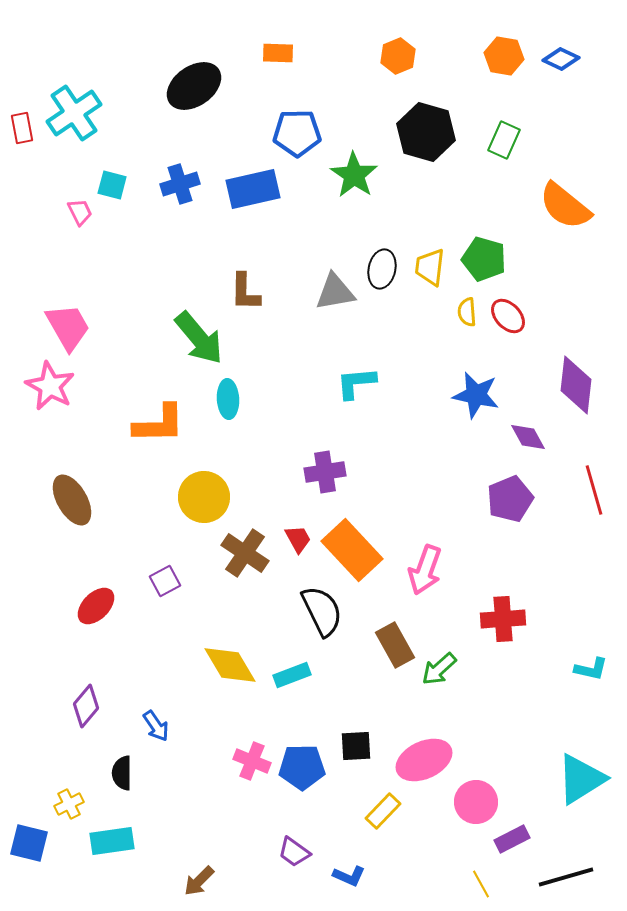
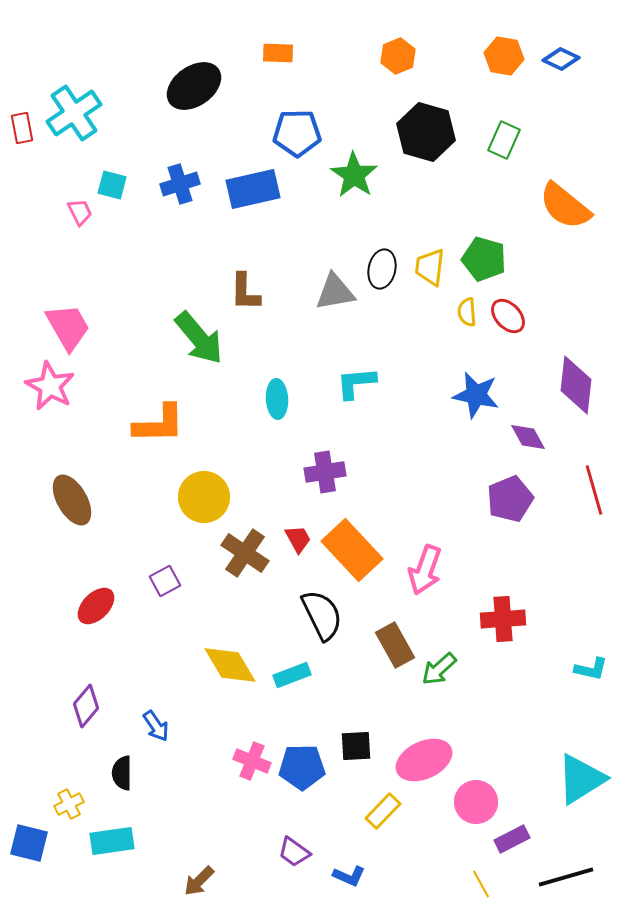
cyan ellipse at (228, 399): moved 49 px right
black semicircle at (322, 611): moved 4 px down
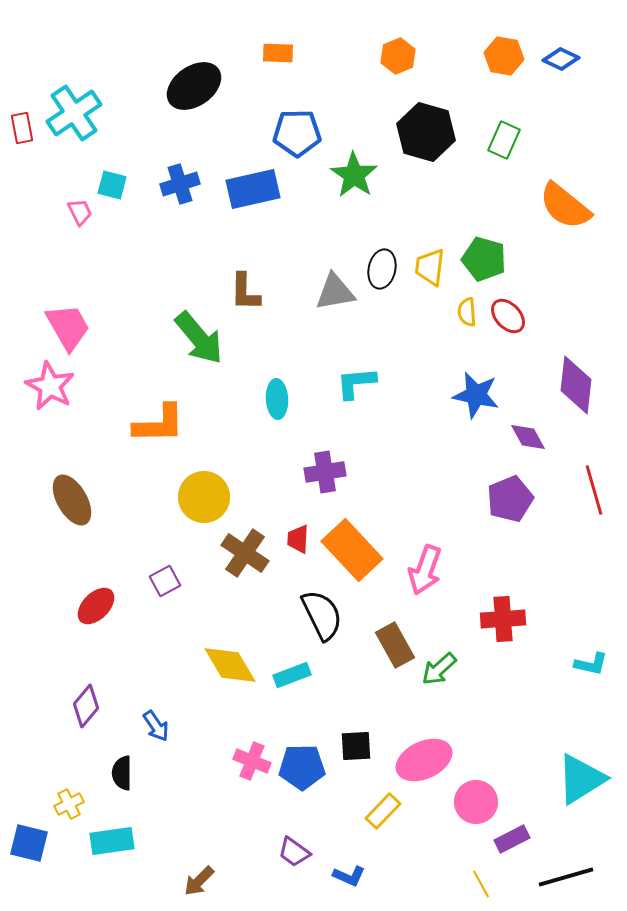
red trapezoid at (298, 539): rotated 148 degrees counterclockwise
cyan L-shape at (591, 669): moved 5 px up
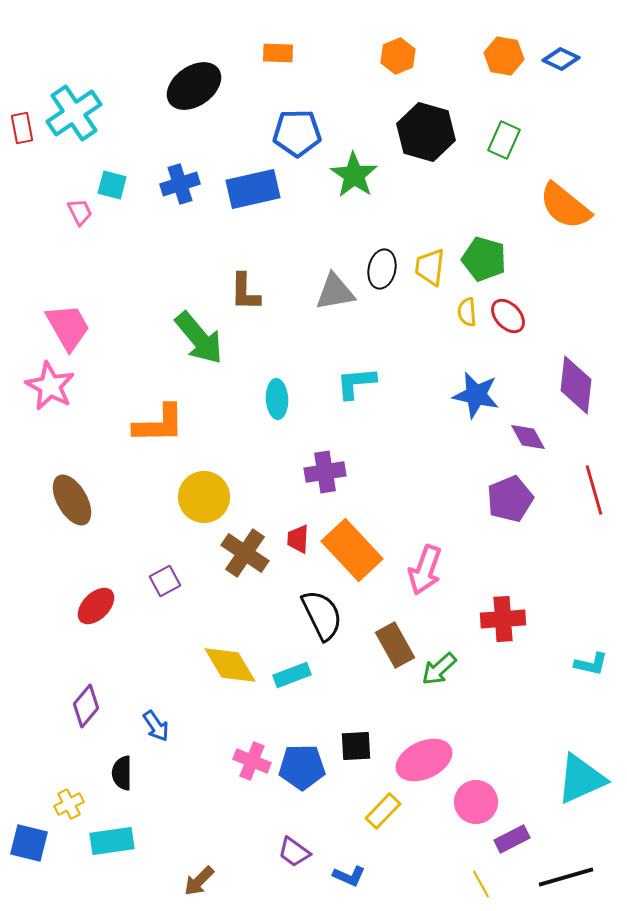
cyan triangle at (581, 779): rotated 8 degrees clockwise
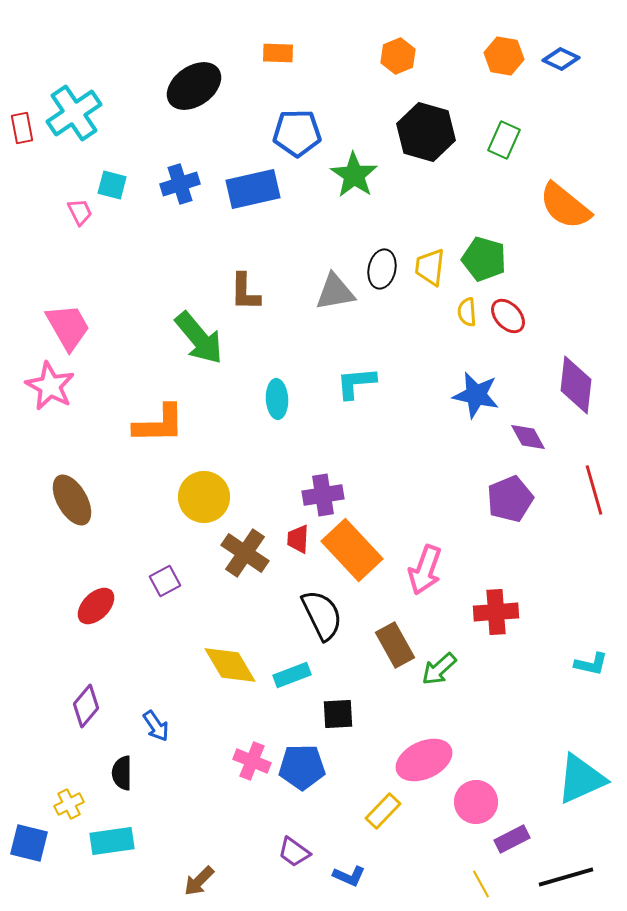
purple cross at (325, 472): moved 2 px left, 23 px down
red cross at (503, 619): moved 7 px left, 7 px up
black square at (356, 746): moved 18 px left, 32 px up
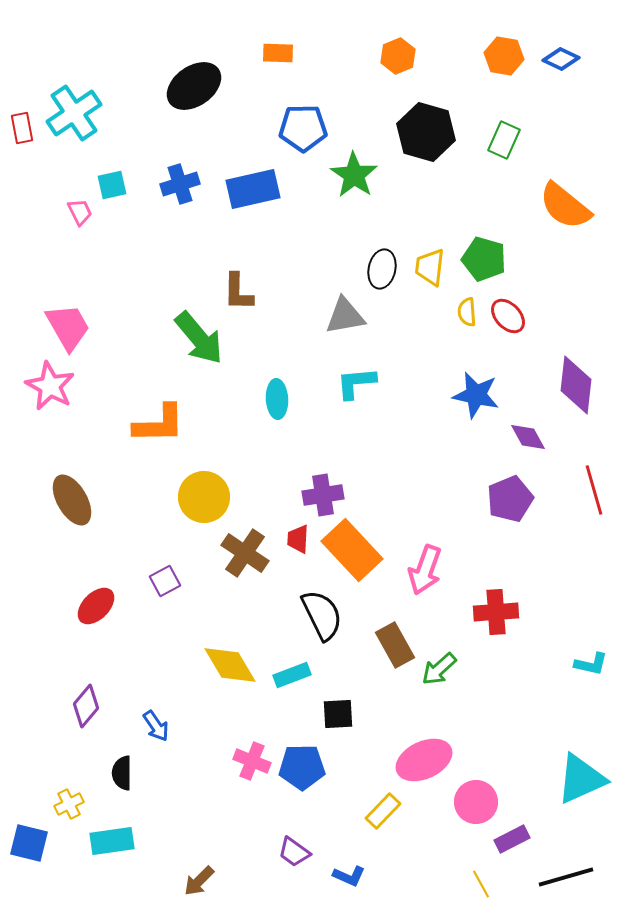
blue pentagon at (297, 133): moved 6 px right, 5 px up
cyan square at (112, 185): rotated 28 degrees counterclockwise
brown L-shape at (245, 292): moved 7 px left
gray triangle at (335, 292): moved 10 px right, 24 px down
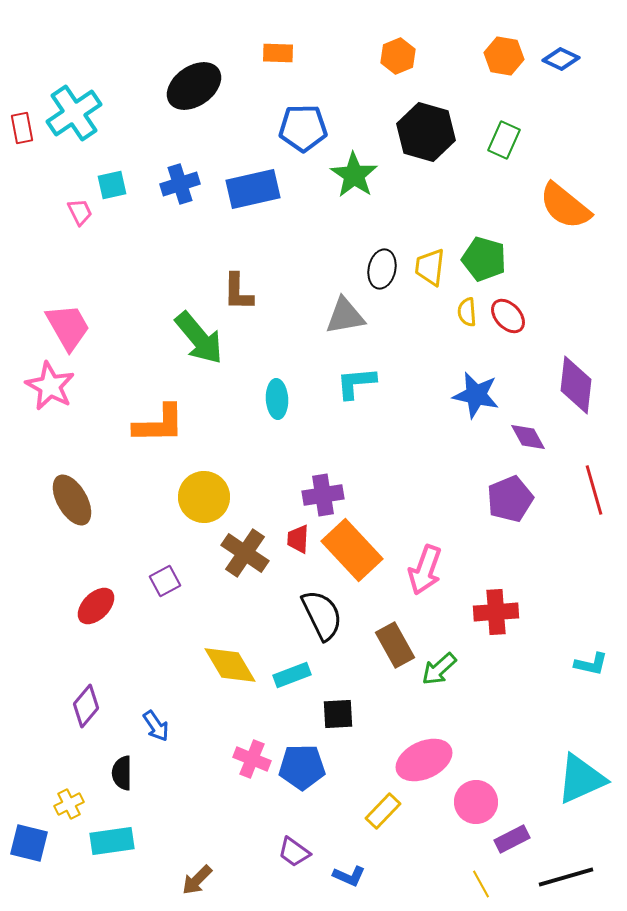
pink cross at (252, 761): moved 2 px up
brown arrow at (199, 881): moved 2 px left, 1 px up
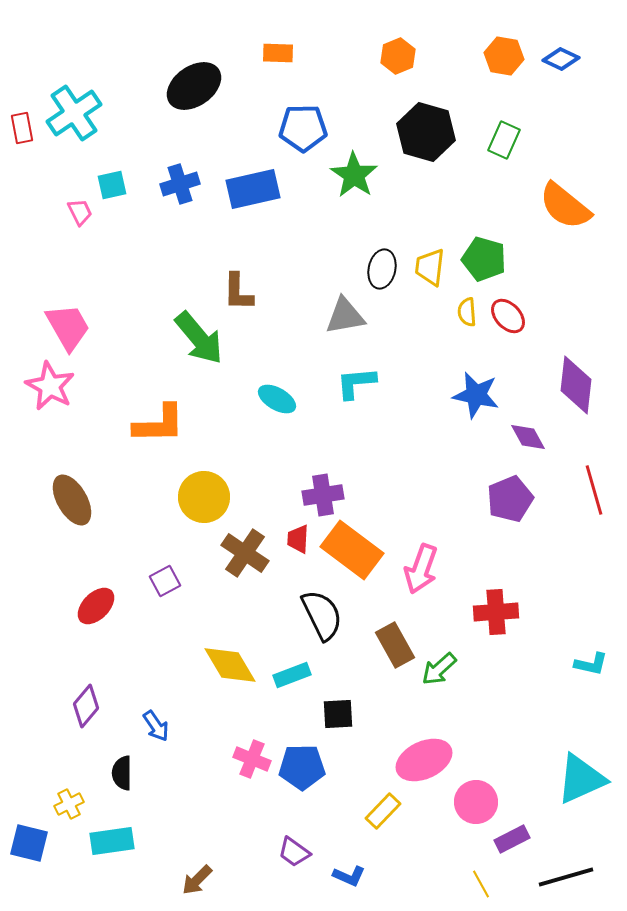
cyan ellipse at (277, 399): rotated 57 degrees counterclockwise
orange rectangle at (352, 550): rotated 10 degrees counterclockwise
pink arrow at (425, 570): moved 4 px left, 1 px up
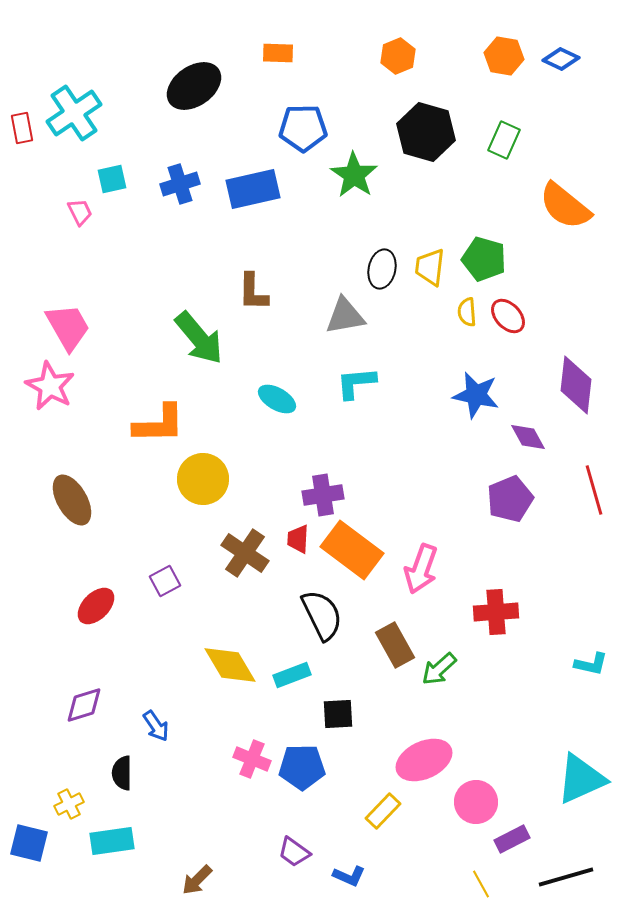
cyan square at (112, 185): moved 6 px up
brown L-shape at (238, 292): moved 15 px right
yellow circle at (204, 497): moved 1 px left, 18 px up
purple diamond at (86, 706): moved 2 px left, 1 px up; rotated 33 degrees clockwise
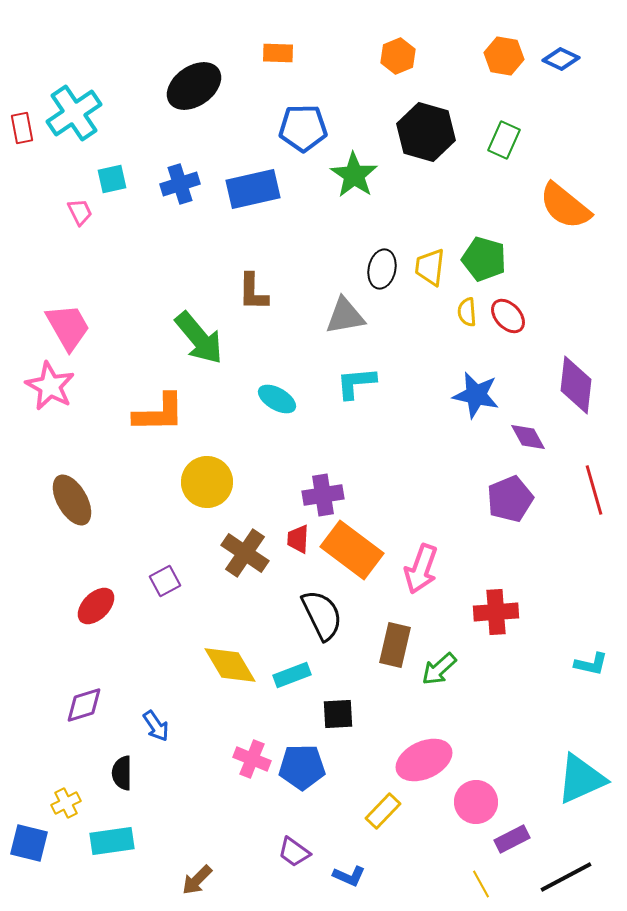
orange L-shape at (159, 424): moved 11 px up
yellow circle at (203, 479): moved 4 px right, 3 px down
brown rectangle at (395, 645): rotated 42 degrees clockwise
yellow cross at (69, 804): moved 3 px left, 1 px up
black line at (566, 877): rotated 12 degrees counterclockwise
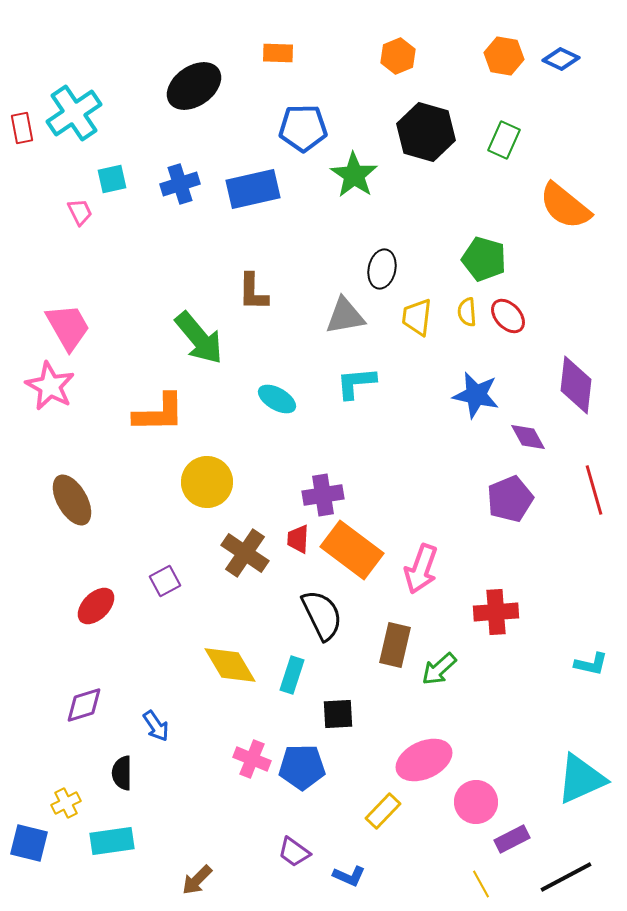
yellow trapezoid at (430, 267): moved 13 px left, 50 px down
cyan rectangle at (292, 675): rotated 51 degrees counterclockwise
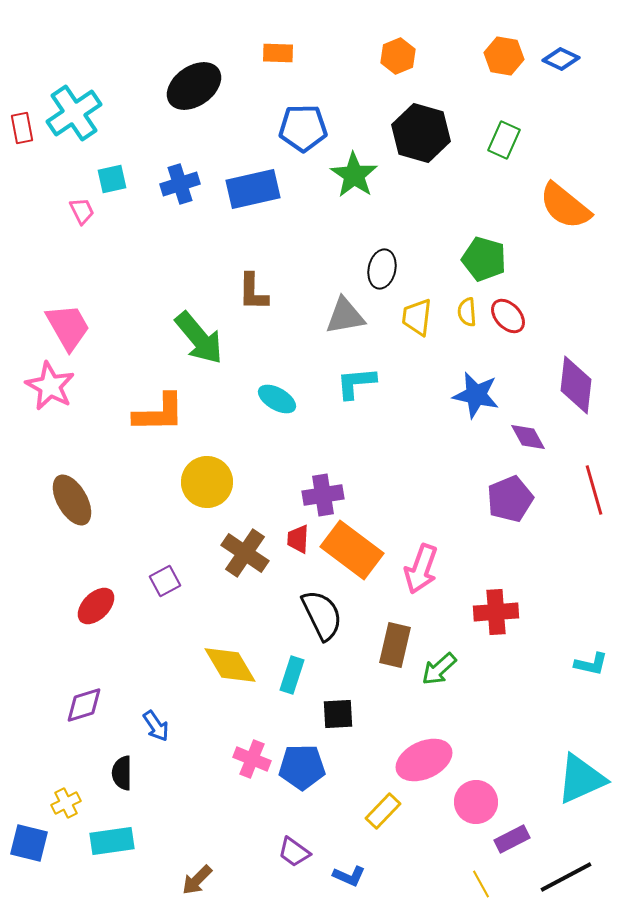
black hexagon at (426, 132): moved 5 px left, 1 px down
pink trapezoid at (80, 212): moved 2 px right, 1 px up
